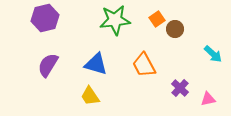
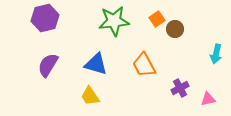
green star: moved 1 px left, 1 px down
cyan arrow: moved 3 px right; rotated 60 degrees clockwise
purple cross: rotated 18 degrees clockwise
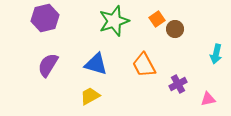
green star: rotated 12 degrees counterclockwise
purple cross: moved 2 px left, 4 px up
yellow trapezoid: rotated 95 degrees clockwise
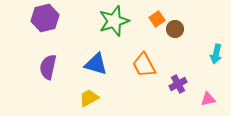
purple semicircle: moved 2 px down; rotated 20 degrees counterclockwise
yellow trapezoid: moved 1 px left, 2 px down
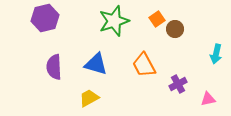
purple semicircle: moved 6 px right; rotated 15 degrees counterclockwise
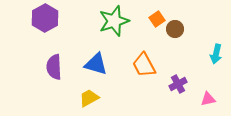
purple hexagon: rotated 16 degrees counterclockwise
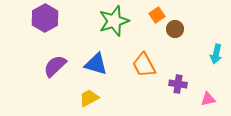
orange square: moved 4 px up
purple semicircle: moved 1 px right, 1 px up; rotated 50 degrees clockwise
purple cross: rotated 36 degrees clockwise
